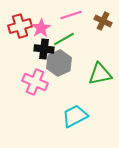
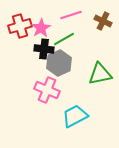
pink cross: moved 12 px right, 8 px down
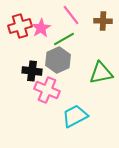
pink line: rotated 70 degrees clockwise
brown cross: rotated 24 degrees counterclockwise
black cross: moved 12 px left, 22 px down
gray hexagon: moved 1 px left, 3 px up
green triangle: moved 1 px right, 1 px up
